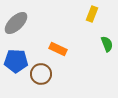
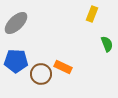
orange rectangle: moved 5 px right, 18 px down
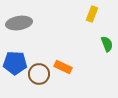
gray ellipse: moved 3 px right; rotated 35 degrees clockwise
blue pentagon: moved 1 px left, 2 px down
brown circle: moved 2 px left
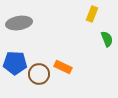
green semicircle: moved 5 px up
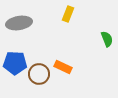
yellow rectangle: moved 24 px left
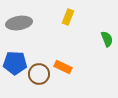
yellow rectangle: moved 3 px down
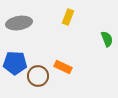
brown circle: moved 1 px left, 2 px down
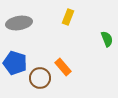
blue pentagon: rotated 15 degrees clockwise
orange rectangle: rotated 24 degrees clockwise
brown circle: moved 2 px right, 2 px down
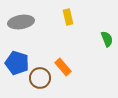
yellow rectangle: rotated 35 degrees counterclockwise
gray ellipse: moved 2 px right, 1 px up
blue pentagon: moved 2 px right
